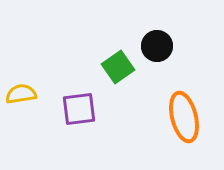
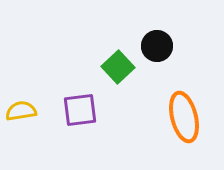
green square: rotated 8 degrees counterclockwise
yellow semicircle: moved 17 px down
purple square: moved 1 px right, 1 px down
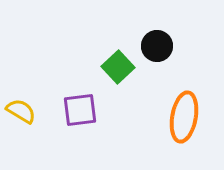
yellow semicircle: rotated 40 degrees clockwise
orange ellipse: rotated 24 degrees clockwise
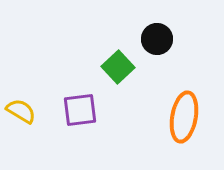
black circle: moved 7 px up
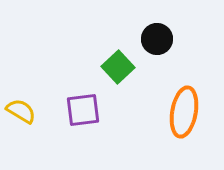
purple square: moved 3 px right
orange ellipse: moved 5 px up
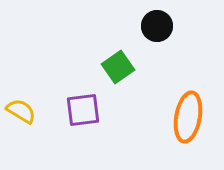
black circle: moved 13 px up
green square: rotated 8 degrees clockwise
orange ellipse: moved 4 px right, 5 px down
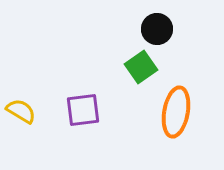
black circle: moved 3 px down
green square: moved 23 px right
orange ellipse: moved 12 px left, 5 px up
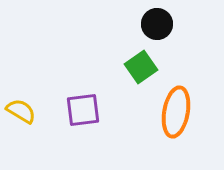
black circle: moved 5 px up
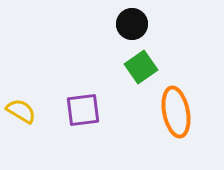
black circle: moved 25 px left
orange ellipse: rotated 21 degrees counterclockwise
